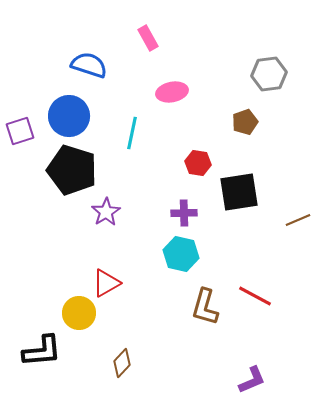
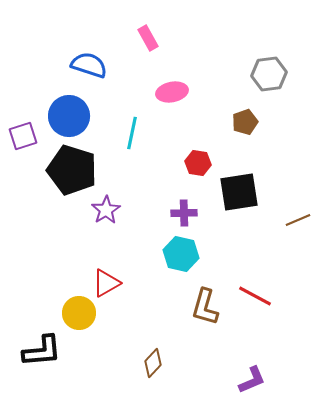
purple square: moved 3 px right, 5 px down
purple star: moved 2 px up
brown diamond: moved 31 px right
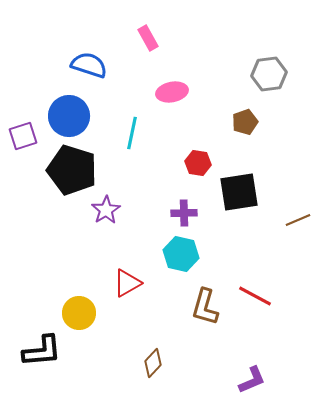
red triangle: moved 21 px right
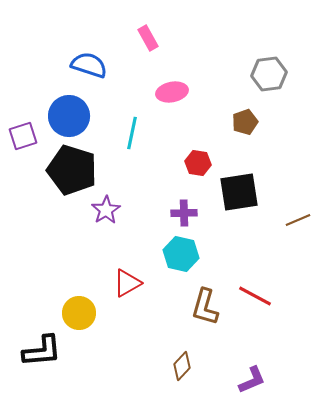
brown diamond: moved 29 px right, 3 px down
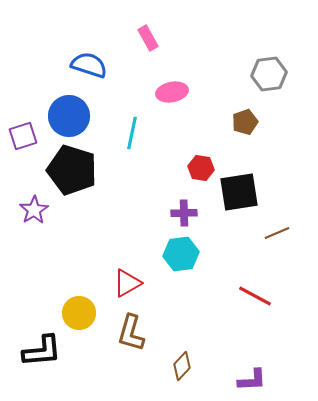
red hexagon: moved 3 px right, 5 px down
purple star: moved 72 px left
brown line: moved 21 px left, 13 px down
cyan hexagon: rotated 20 degrees counterclockwise
brown L-shape: moved 74 px left, 26 px down
purple L-shape: rotated 20 degrees clockwise
